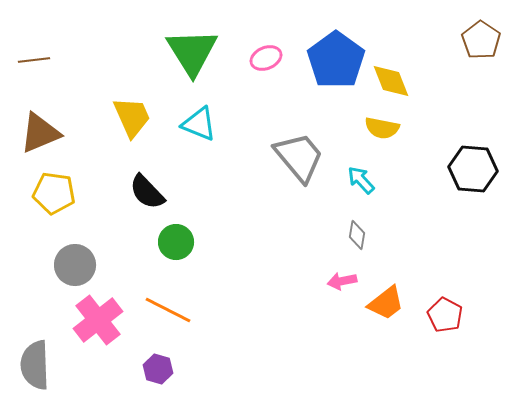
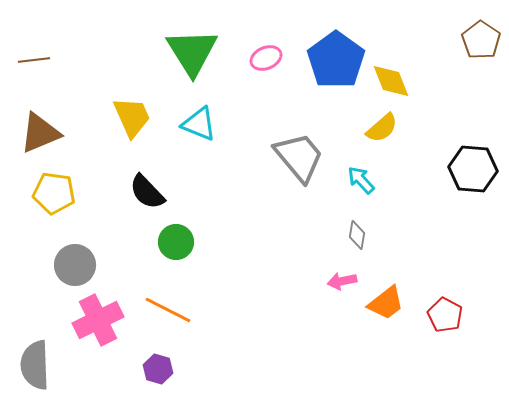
yellow semicircle: rotated 52 degrees counterclockwise
pink cross: rotated 12 degrees clockwise
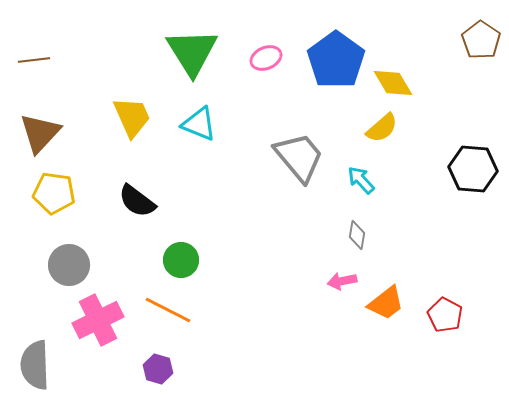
yellow diamond: moved 2 px right, 2 px down; rotated 9 degrees counterclockwise
brown triangle: rotated 24 degrees counterclockwise
black semicircle: moved 10 px left, 9 px down; rotated 9 degrees counterclockwise
green circle: moved 5 px right, 18 px down
gray circle: moved 6 px left
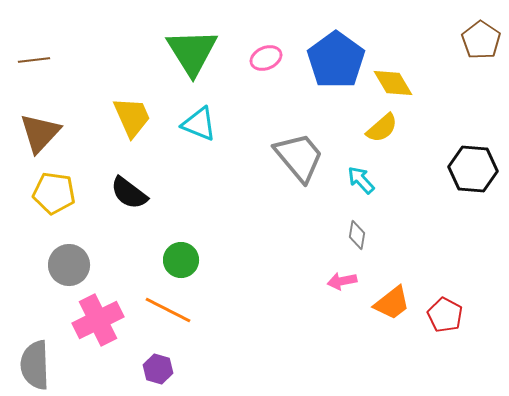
black semicircle: moved 8 px left, 8 px up
orange trapezoid: moved 6 px right
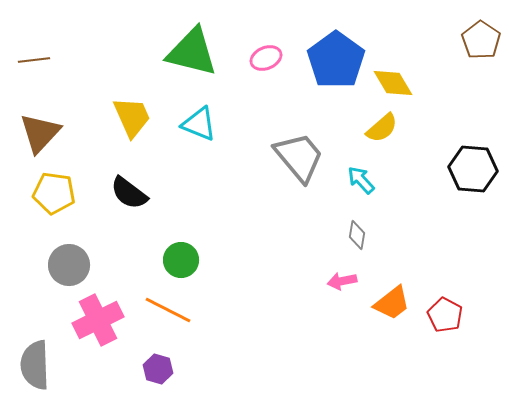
green triangle: rotated 44 degrees counterclockwise
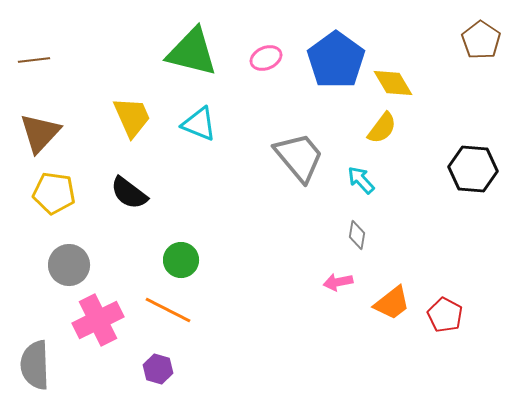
yellow semicircle: rotated 12 degrees counterclockwise
pink arrow: moved 4 px left, 1 px down
